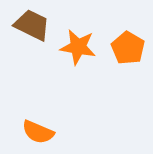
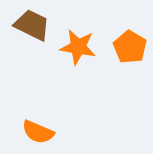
orange pentagon: moved 2 px right, 1 px up
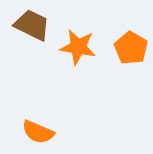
orange pentagon: moved 1 px right, 1 px down
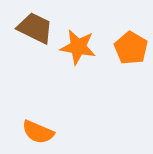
brown trapezoid: moved 3 px right, 3 px down
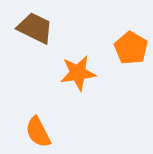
orange star: moved 26 px down; rotated 18 degrees counterclockwise
orange semicircle: rotated 40 degrees clockwise
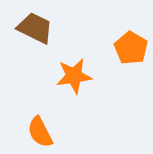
orange star: moved 4 px left, 3 px down
orange semicircle: moved 2 px right
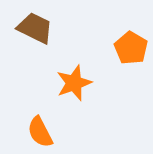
orange star: moved 7 px down; rotated 12 degrees counterclockwise
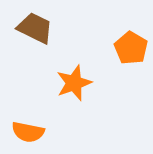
orange semicircle: moved 12 px left; rotated 52 degrees counterclockwise
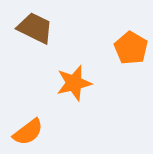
orange star: rotated 6 degrees clockwise
orange semicircle: rotated 48 degrees counterclockwise
